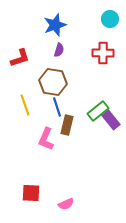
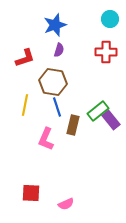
red cross: moved 3 px right, 1 px up
red L-shape: moved 5 px right
yellow line: rotated 30 degrees clockwise
brown rectangle: moved 6 px right
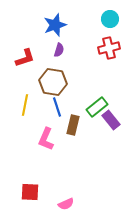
red cross: moved 3 px right, 4 px up; rotated 15 degrees counterclockwise
green rectangle: moved 1 px left, 4 px up
red square: moved 1 px left, 1 px up
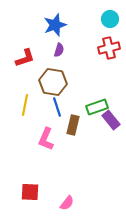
green rectangle: rotated 20 degrees clockwise
pink semicircle: moved 1 px right, 1 px up; rotated 28 degrees counterclockwise
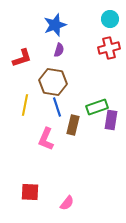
red L-shape: moved 3 px left
purple rectangle: rotated 48 degrees clockwise
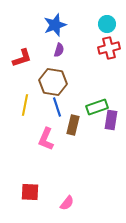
cyan circle: moved 3 px left, 5 px down
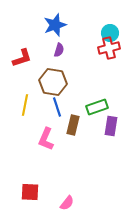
cyan circle: moved 3 px right, 9 px down
purple rectangle: moved 6 px down
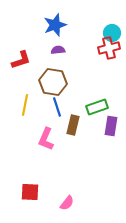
cyan circle: moved 2 px right
purple semicircle: moved 1 px left; rotated 112 degrees counterclockwise
red L-shape: moved 1 px left, 2 px down
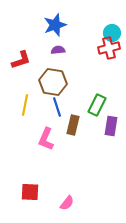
green rectangle: moved 2 px up; rotated 45 degrees counterclockwise
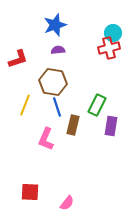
cyan circle: moved 1 px right
red L-shape: moved 3 px left, 1 px up
yellow line: rotated 10 degrees clockwise
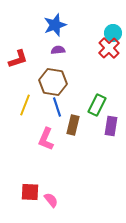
red cross: rotated 30 degrees counterclockwise
pink semicircle: moved 16 px left, 3 px up; rotated 77 degrees counterclockwise
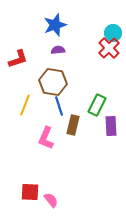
blue line: moved 2 px right, 1 px up
purple rectangle: rotated 12 degrees counterclockwise
pink L-shape: moved 1 px up
